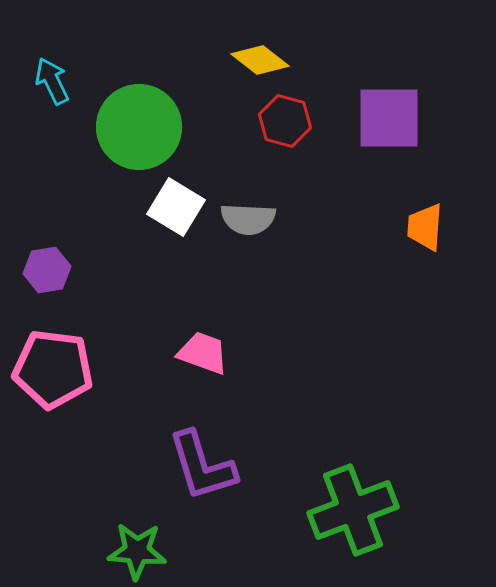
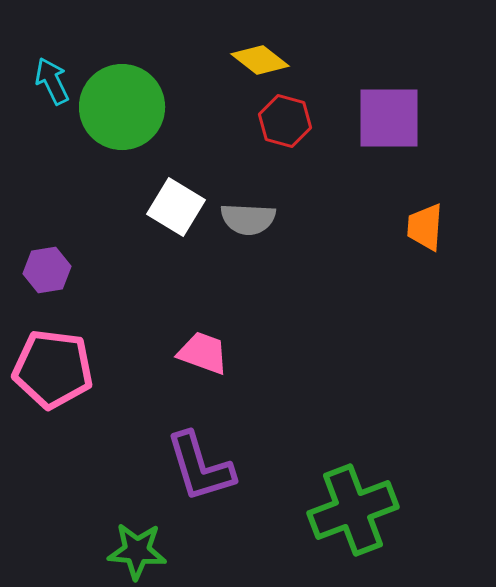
green circle: moved 17 px left, 20 px up
purple L-shape: moved 2 px left, 1 px down
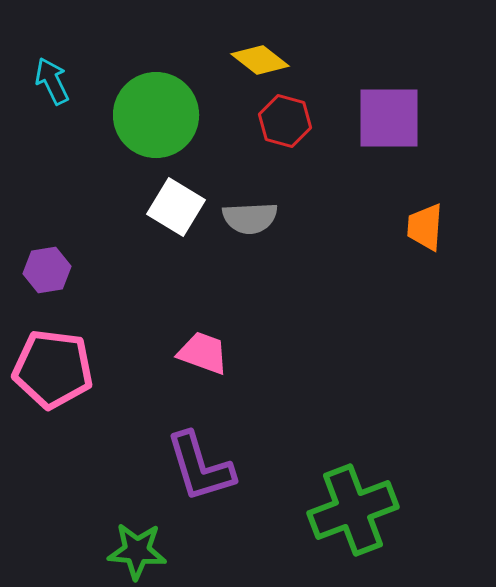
green circle: moved 34 px right, 8 px down
gray semicircle: moved 2 px right, 1 px up; rotated 6 degrees counterclockwise
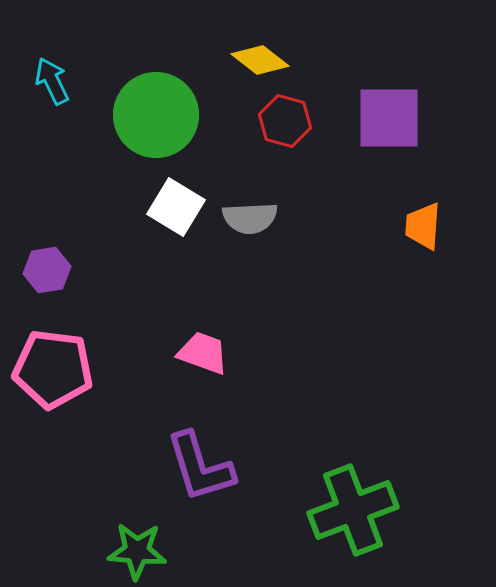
orange trapezoid: moved 2 px left, 1 px up
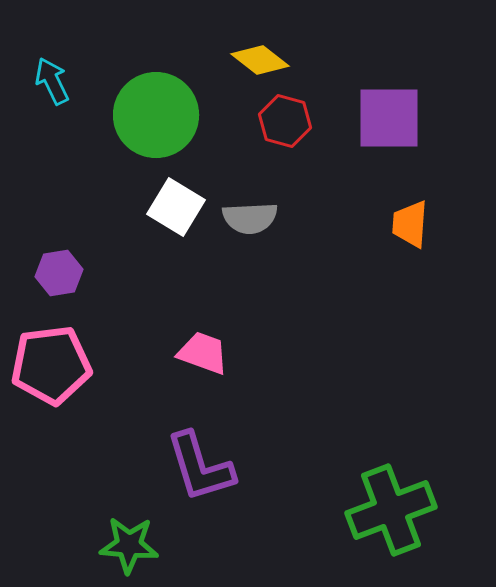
orange trapezoid: moved 13 px left, 2 px up
purple hexagon: moved 12 px right, 3 px down
pink pentagon: moved 2 px left, 4 px up; rotated 14 degrees counterclockwise
green cross: moved 38 px right
green star: moved 8 px left, 6 px up
